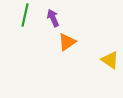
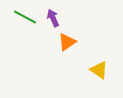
green line: moved 2 px down; rotated 75 degrees counterclockwise
yellow triangle: moved 11 px left, 10 px down
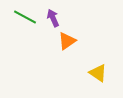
orange triangle: moved 1 px up
yellow triangle: moved 1 px left, 3 px down
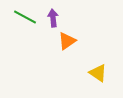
purple arrow: rotated 18 degrees clockwise
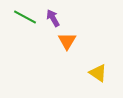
purple arrow: rotated 24 degrees counterclockwise
orange triangle: rotated 24 degrees counterclockwise
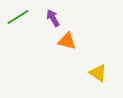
green line: moved 7 px left; rotated 60 degrees counterclockwise
orange triangle: rotated 48 degrees counterclockwise
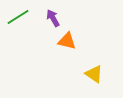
yellow triangle: moved 4 px left, 1 px down
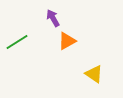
green line: moved 1 px left, 25 px down
orange triangle: rotated 42 degrees counterclockwise
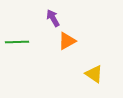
green line: rotated 30 degrees clockwise
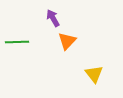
orange triangle: rotated 18 degrees counterclockwise
yellow triangle: rotated 18 degrees clockwise
